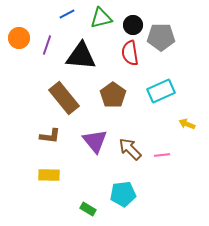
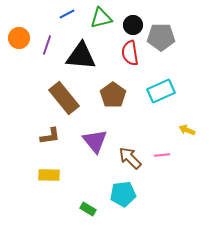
yellow arrow: moved 6 px down
brown L-shape: rotated 15 degrees counterclockwise
brown arrow: moved 9 px down
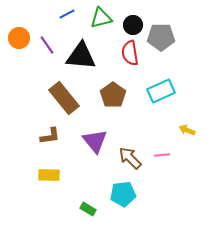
purple line: rotated 54 degrees counterclockwise
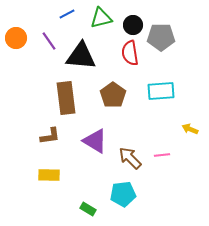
orange circle: moved 3 px left
purple line: moved 2 px right, 4 px up
cyan rectangle: rotated 20 degrees clockwise
brown rectangle: moved 2 px right; rotated 32 degrees clockwise
yellow arrow: moved 3 px right, 1 px up
purple triangle: rotated 20 degrees counterclockwise
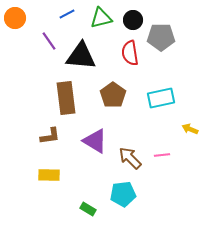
black circle: moved 5 px up
orange circle: moved 1 px left, 20 px up
cyan rectangle: moved 7 px down; rotated 8 degrees counterclockwise
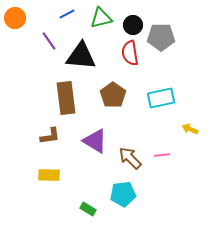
black circle: moved 5 px down
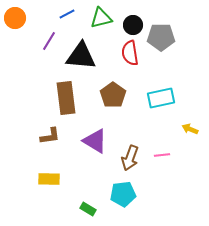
purple line: rotated 66 degrees clockwise
brown arrow: rotated 115 degrees counterclockwise
yellow rectangle: moved 4 px down
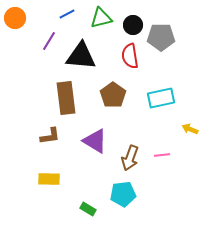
red semicircle: moved 3 px down
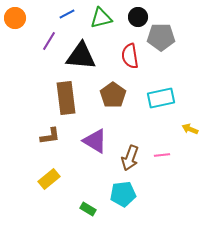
black circle: moved 5 px right, 8 px up
yellow rectangle: rotated 40 degrees counterclockwise
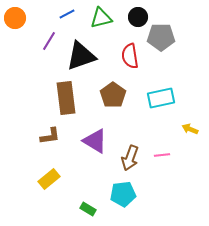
black triangle: rotated 24 degrees counterclockwise
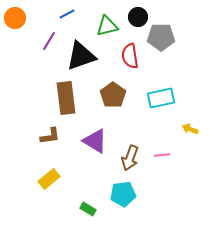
green triangle: moved 6 px right, 8 px down
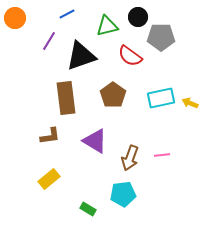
red semicircle: rotated 45 degrees counterclockwise
yellow arrow: moved 26 px up
